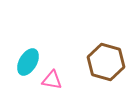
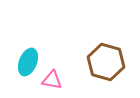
cyan ellipse: rotated 8 degrees counterclockwise
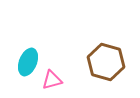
pink triangle: rotated 25 degrees counterclockwise
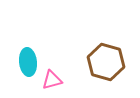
cyan ellipse: rotated 28 degrees counterclockwise
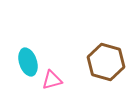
cyan ellipse: rotated 12 degrees counterclockwise
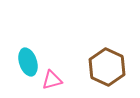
brown hexagon: moved 1 px right, 5 px down; rotated 9 degrees clockwise
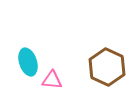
pink triangle: rotated 20 degrees clockwise
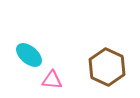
cyan ellipse: moved 1 px right, 7 px up; rotated 32 degrees counterclockwise
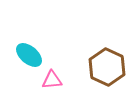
pink triangle: rotated 10 degrees counterclockwise
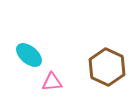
pink triangle: moved 2 px down
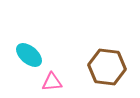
brown hexagon: rotated 18 degrees counterclockwise
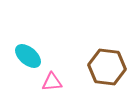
cyan ellipse: moved 1 px left, 1 px down
